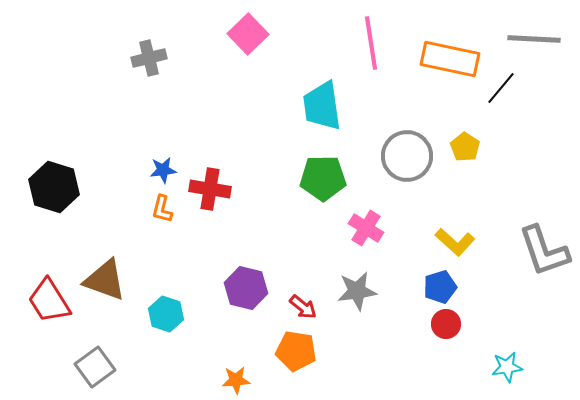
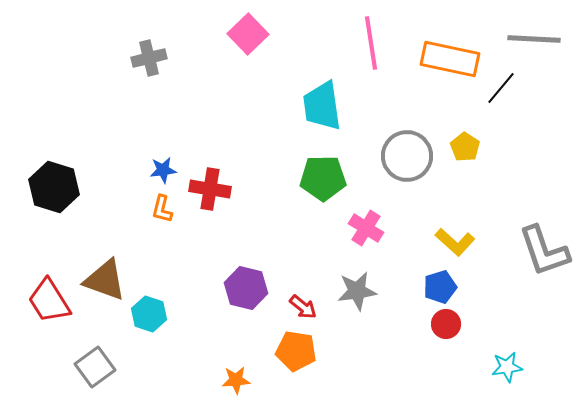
cyan hexagon: moved 17 px left
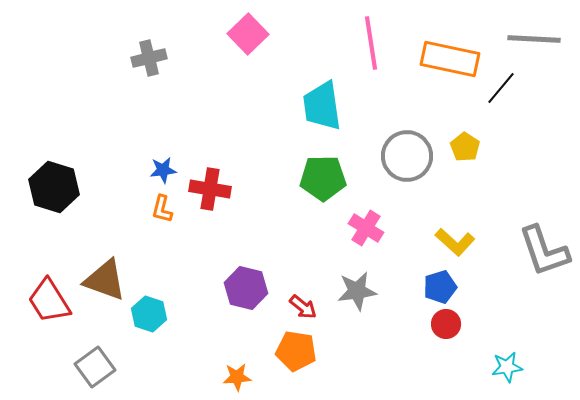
orange star: moved 1 px right, 3 px up
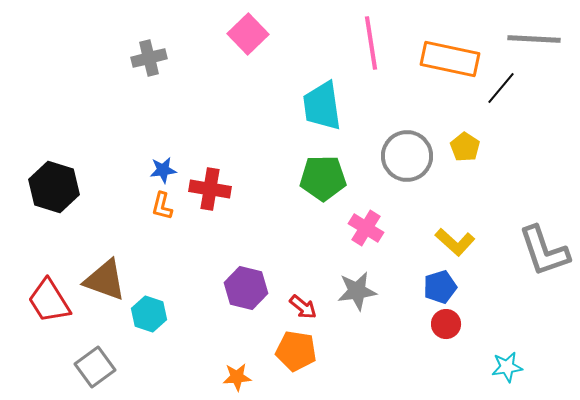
orange L-shape: moved 3 px up
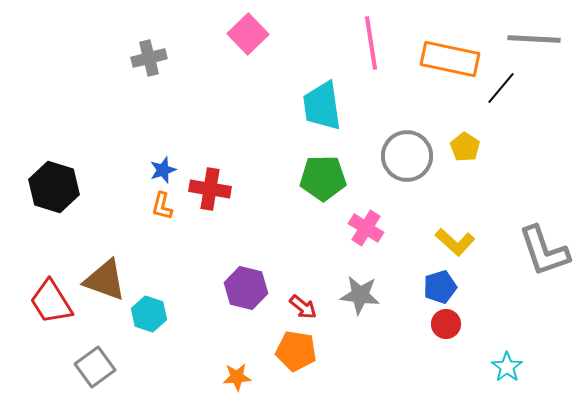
blue star: rotated 12 degrees counterclockwise
gray star: moved 3 px right, 4 px down; rotated 15 degrees clockwise
red trapezoid: moved 2 px right, 1 px down
cyan star: rotated 28 degrees counterclockwise
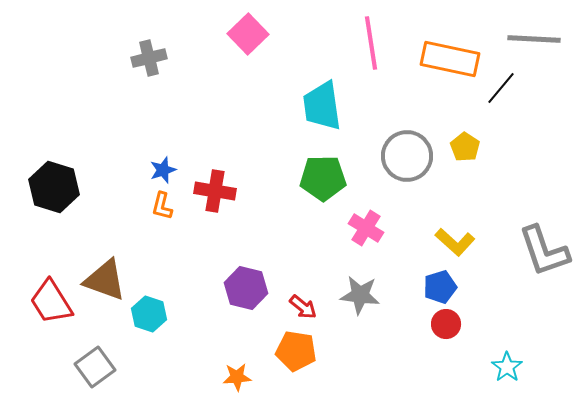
red cross: moved 5 px right, 2 px down
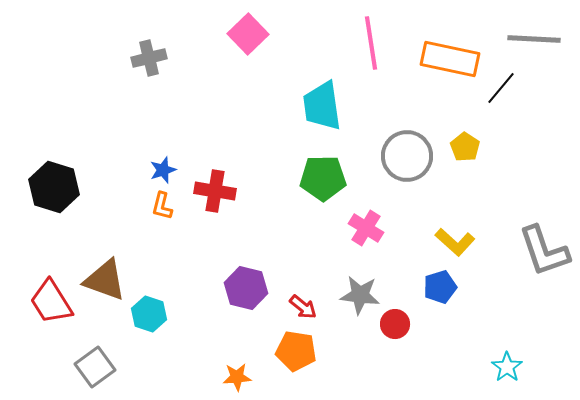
red circle: moved 51 px left
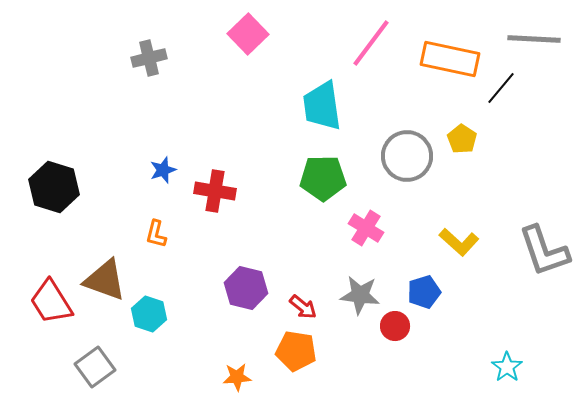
pink line: rotated 46 degrees clockwise
yellow pentagon: moved 3 px left, 8 px up
orange L-shape: moved 6 px left, 28 px down
yellow L-shape: moved 4 px right
blue pentagon: moved 16 px left, 5 px down
red circle: moved 2 px down
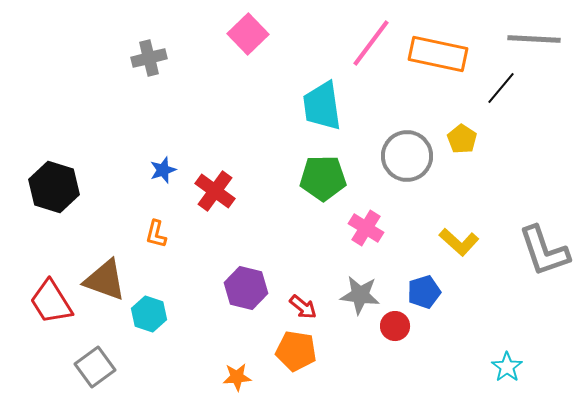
orange rectangle: moved 12 px left, 5 px up
red cross: rotated 27 degrees clockwise
